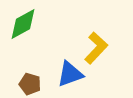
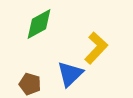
green diamond: moved 16 px right
blue triangle: rotated 24 degrees counterclockwise
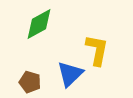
yellow L-shape: moved 1 px right, 2 px down; rotated 32 degrees counterclockwise
brown pentagon: moved 2 px up
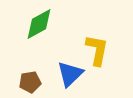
brown pentagon: rotated 25 degrees counterclockwise
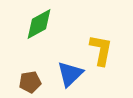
yellow L-shape: moved 4 px right
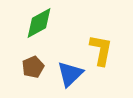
green diamond: moved 1 px up
brown pentagon: moved 3 px right, 15 px up; rotated 15 degrees counterclockwise
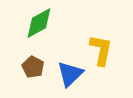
brown pentagon: rotated 20 degrees counterclockwise
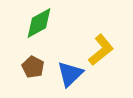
yellow L-shape: rotated 40 degrees clockwise
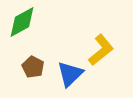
green diamond: moved 17 px left, 1 px up
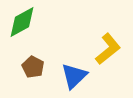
yellow L-shape: moved 7 px right, 1 px up
blue triangle: moved 4 px right, 2 px down
